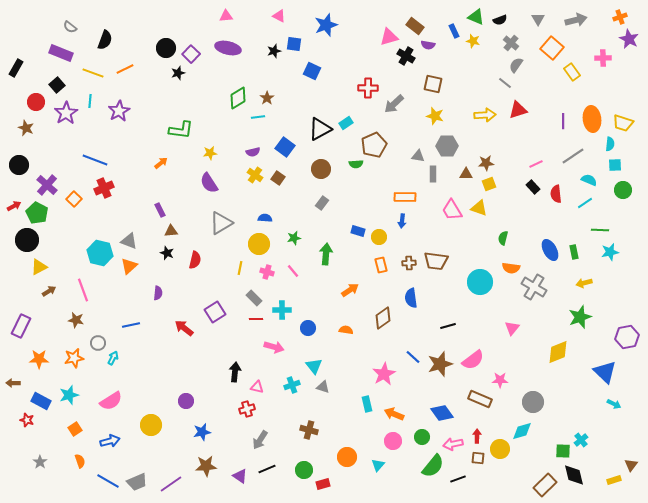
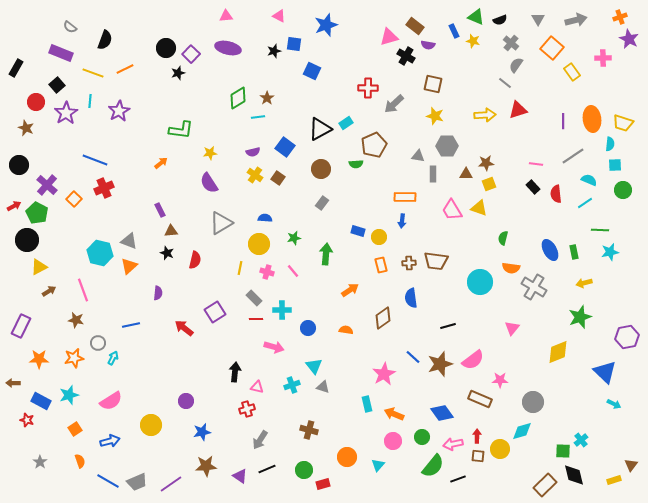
pink line at (536, 164): rotated 32 degrees clockwise
brown square at (478, 458): moved 2 px up
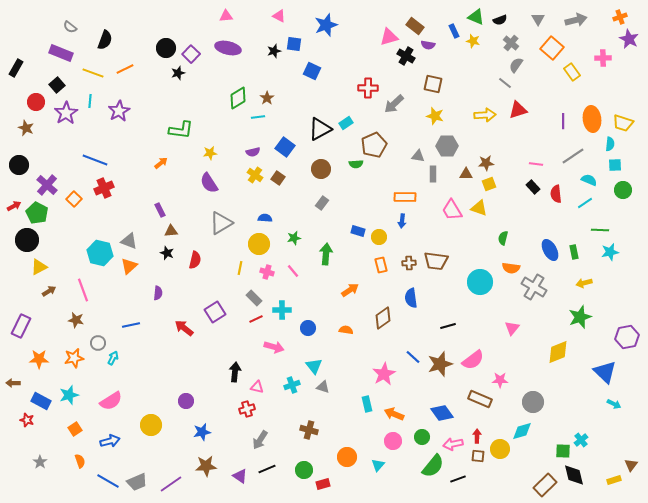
red line at (256, 319): rotated 24 degrees counterclockwise
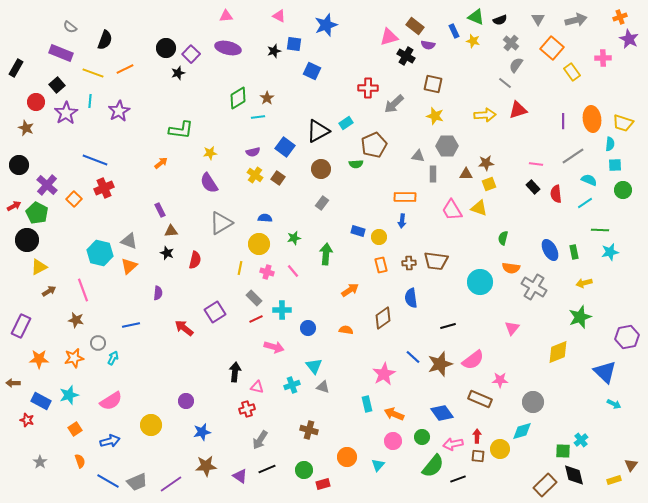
black triangle at (320, 129): moved 2 px left, 2 px down
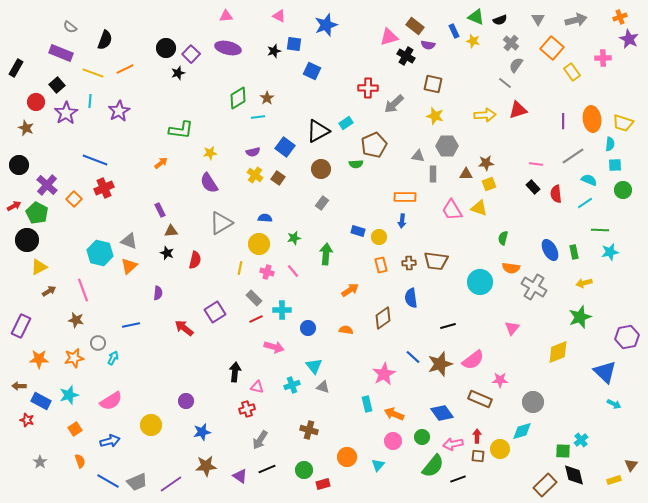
brown arrow at (13, 383): moved 6 px right, 3 px down
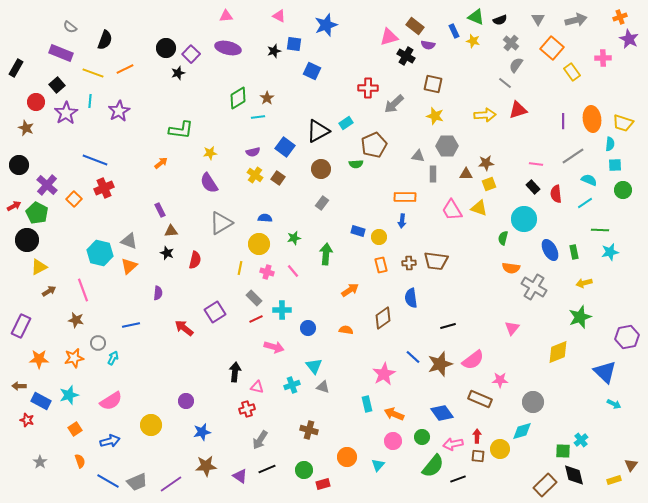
cyan circle at (480, 282): moved 44 px right, 63 px up
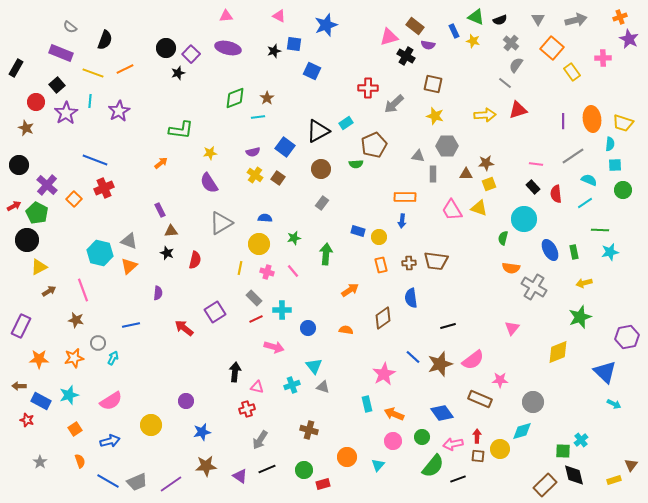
green diamond at (238, 98): moved 3 px left; rotated 10 degrees clockwise
